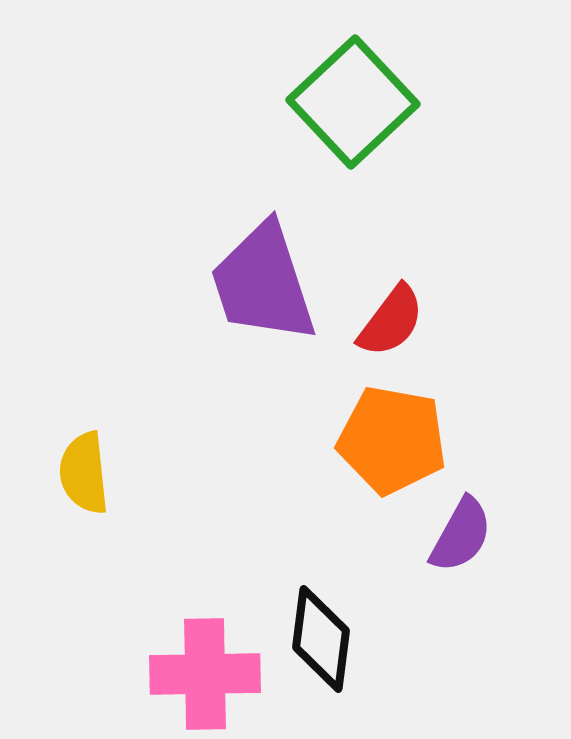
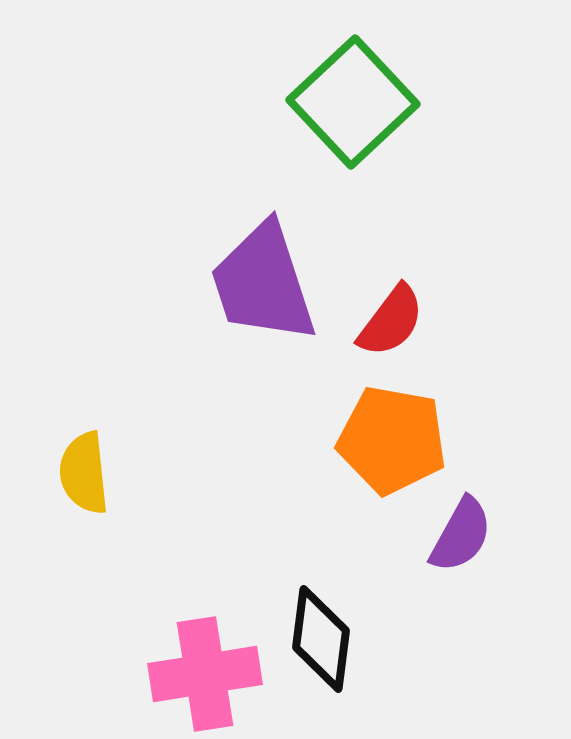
pink cross: rotated 8 degrees counterclockwise
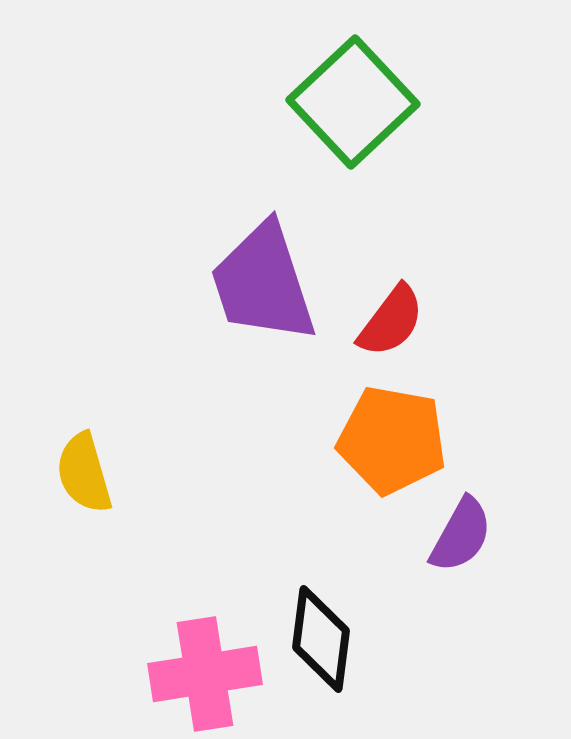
yellow semicircle: rotated 10 degrees counterclockwise
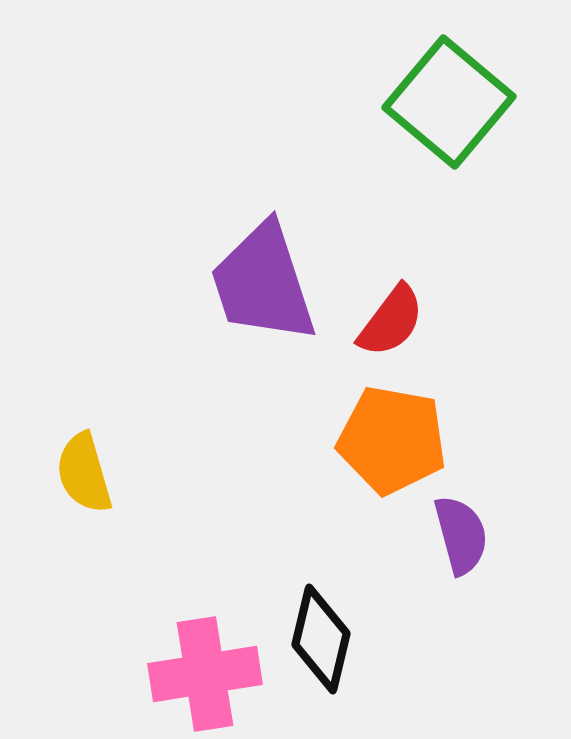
green square: moved 96 px right; rotated 7 degrees counterclockwise
purple semicircle: rotated 44 degrees counterclockwise
black diamond: rotated 6 degrees clockwise
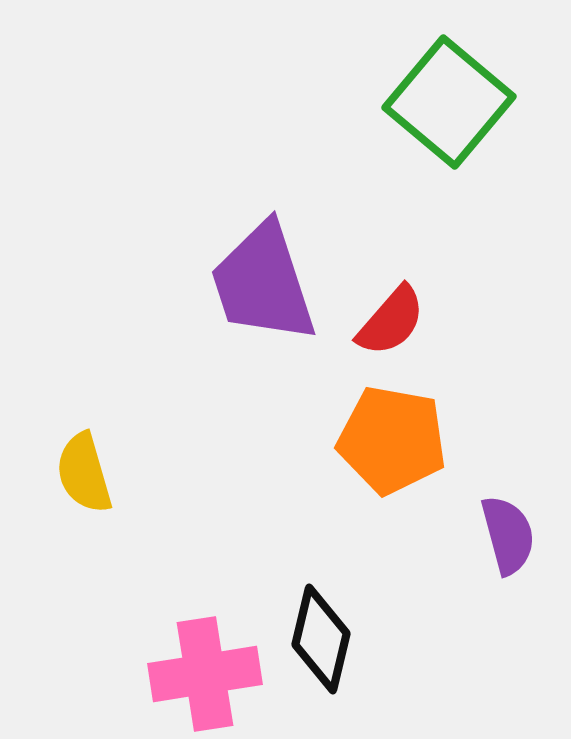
red semicircle: rotated 4 degrees clockwise
purple semicircle: moved 47 px right
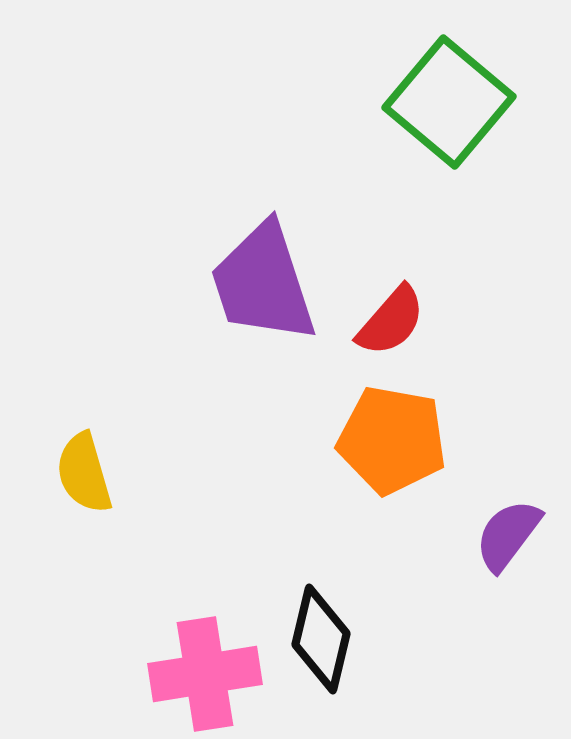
purple semicircle: rotated 128 degrees counterclockwise
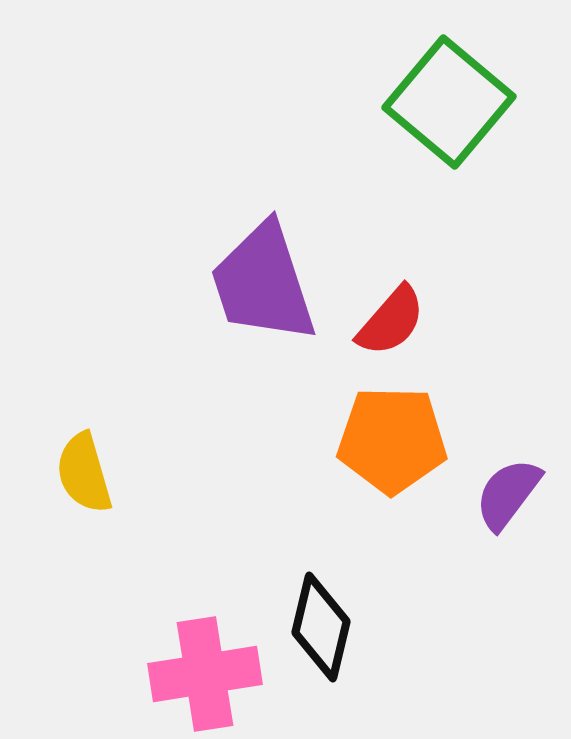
orange pentagon: rotated 9 degrees counterclockwise
purple semicircle: moved 41 px up
black diamond: moved 12 px up
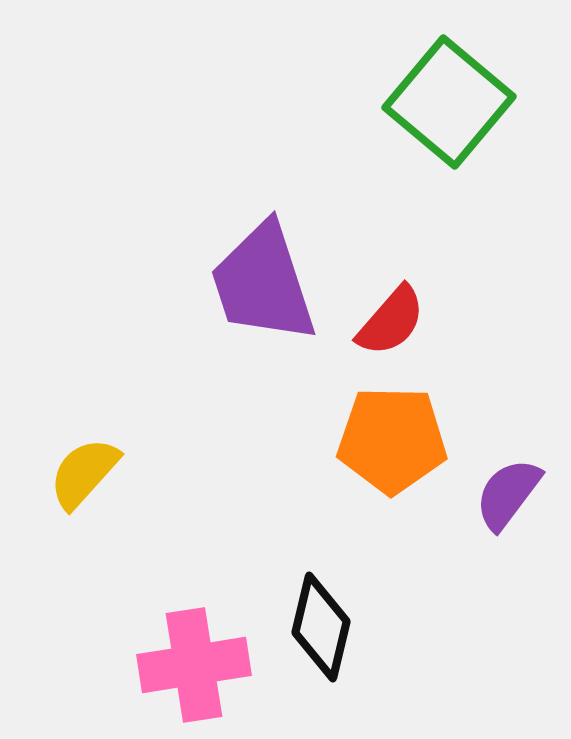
yellow semicircle: rotated 58 degrees clockwise
pink cross: moved 11 px left, 9 px up
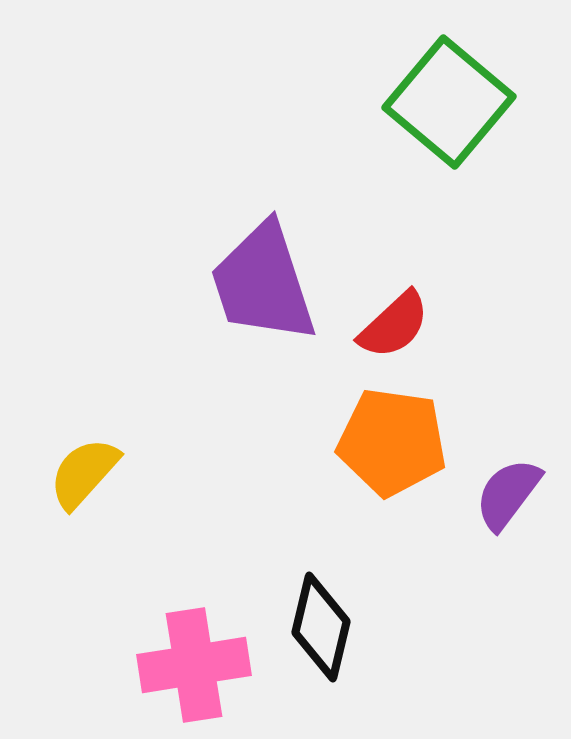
red semicircle: moved 3 px right, 4 px down; rotated 6 degrees clockwise
orange pentagon: moved 2 px down; rotated 7 degrees clockwise
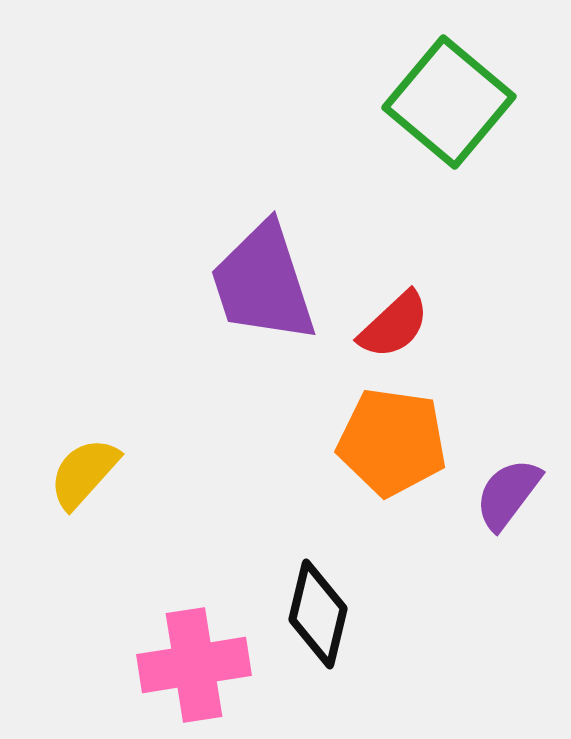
black diamond: moved 3 px left, 13 px up
